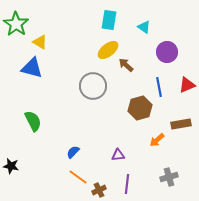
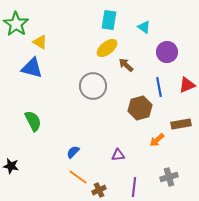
yellow ellipse: moved 1 px left, 2 px up
purple line: moved 7 px right, 3 px down
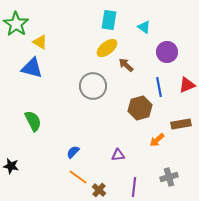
brown cross: rotated 24 degrees counterclockwise
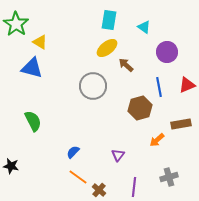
purple triangle: rotated 48 degrees counterclockwise
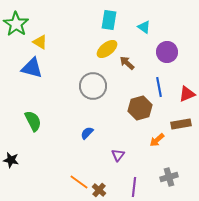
yellow ellipse: moved 1 px down
brown arrow: moved 1 px right, 2 px up
red triangle: moved 9 px down
blue semicircle: moved 14 px right, 19 px up
black star: moved 6 px up
orange line: moved 1 px right, 5 px down
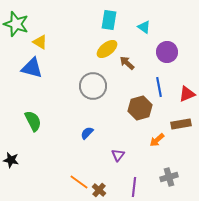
green star: rotated 15 degrees counterclockwise
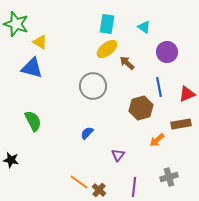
cyan rectangle: moved 2 px left, 4 px down
brown hexagon: moved 1 px right
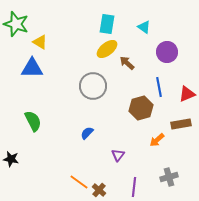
blue triangle: rotated 15 degrees counterclockwise
black star: moved 1 px up
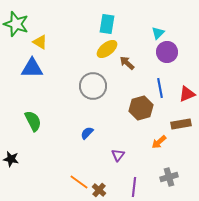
cyan triangle: moved 14 px right, 6 px down; rotated 40 degrees clockwise
blue line: moved 1 px right, 1 px down
orange arrow: moved 2 px right, 2 px down
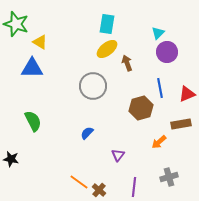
brown arrow: rotated 28 degrees clockwise
